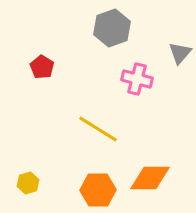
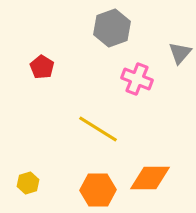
pink cross: rotated 8 degrees clockwise
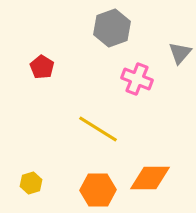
yellow hexagon: moved 3 px right
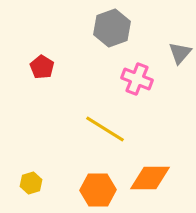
yellow line: moved 7 px right
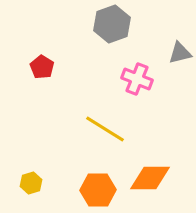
gray hexagon: moved 4 px up
gray triangle: rotated 35 degrees clockwise
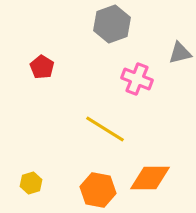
orange hexagon: rotated 12 degrees clockwise
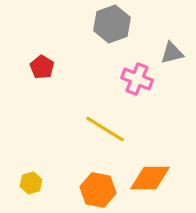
gray triangle: moved 8 px left
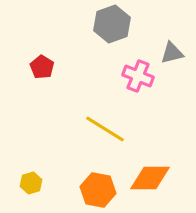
pink cross: moved 1 px right, 3 px up
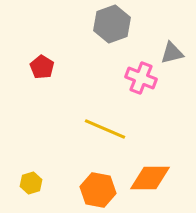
pink cross: moved 3 px right, 2 px down
yellow line: rotated 9 degrees counterclockwise
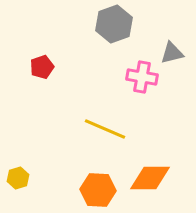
gray hexagon: moved 2 px right
red pentagon: rotated 20 degrees clockwise
pink cross: moved 1 px right, 1 px up; rotated 12 degrees counterclockwise
yellow hexagon: moved 13 px left, 5 px up
orange hexagon: rotated 8 degrees counterclockwise
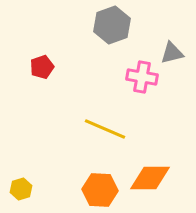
gray hexagon: moved 2 px left, 1 px down
yellow hexagon: moved 3 px right, 11 px down
orange hexagon: moved 2 px right
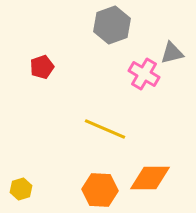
pink cross: moved 2 px right, 3 px up; rotated 20 degrees clockwise
